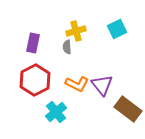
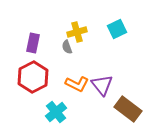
yellow cross: moved 1 px right, 1 px down
gray semicircle: rotated 16 degrees counterclockwise
red hexagon: moved 2 px left, 3 px up
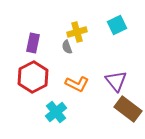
cyan square: moved 4 px up
purple triangle: moved 14 px right, 4 px up
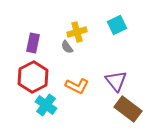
gray semicircle: rotated 16 degrees counterclockwise
orange L-shape: moved 2 px down
cyan cross: moved 10 px left, 7 px up; rotated 15 degrees counterclockwise
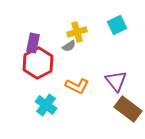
gray semicircle: moved 2 px right, 1 px up; rotated 88 degrees counterclockwise
red hexagon: moved 5 px right, 14 px up
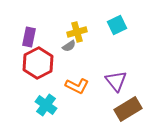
purple rectangle: moved 4 px left, 6 px up
brown rectangle: rotated 68 degrees counterclockwise
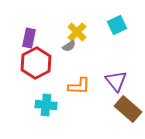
yellow cross: rotated 30 degrees counterclockwise
purple rectangle: moved 1 px down
red hexagon: moved 2 px left
orange L-shape: moved 2 px right; rotated 25 degrees counterclockwise
cyan cross: rotated 30 degrees counterclockwise
brown rectangle: rotated 72 degrees clockwise
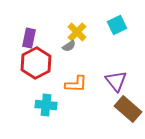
orange L-shape: moved 3 px left, 2 px up
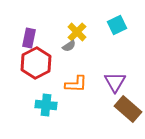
purple triangle: moved 1 px left, 1 px down; rotated 10 degrees clockwise
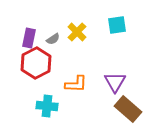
cyan square: rotated 18 degrees clockwise
gray semicircle: moved 16 px left, 7 px up
cyan cross: moved 1 px right, 1 px down
